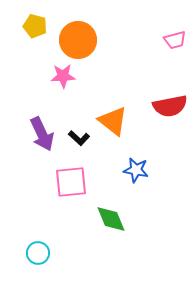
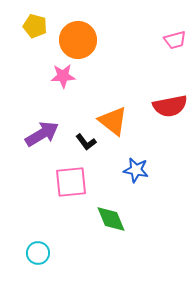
purple arrow: rotated 96 degrees counterclockwise
black L-shape: moved 7 px right, 4 px down; rotated 10 degrees clockwise
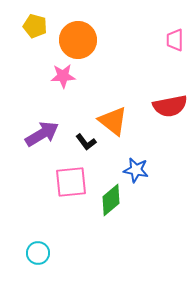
pink trapezoid: rotated 105 degrees clockwise
green diamond: moved 19 px up; rotated 72 degrees clockwise
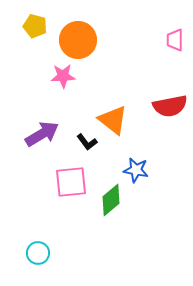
orange triangle: moved 1 px up
black L-shape: moved 1 px right
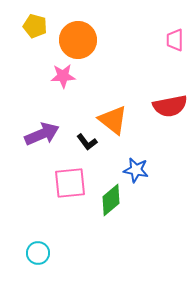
purple arrow: rotated 8 degrees clockwise
pink square: moved 1 px left, 1 px down
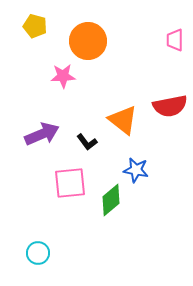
orange circle: moved 10 px right, 1 px down
orange triangle: moved 10 px right
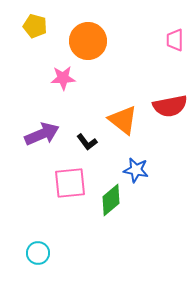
pink star: moved 2 px down
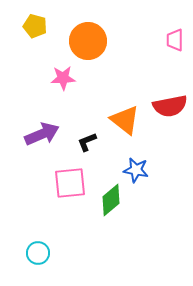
orange triangle: moved 2 px right
black L-shape: rotated 105 degrees clockwise
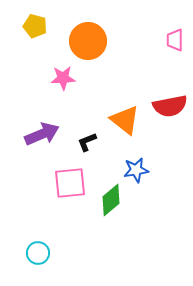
blue star: rotated 20 degrees counterclockwise
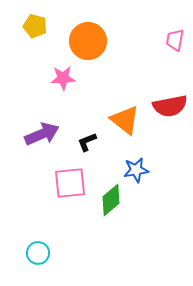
pink trapezoid: rotated 10 degrees clockwise
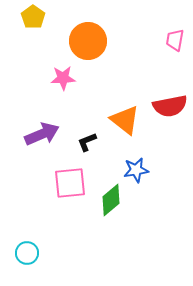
yellow pentagon: moved 2 px left, 9 px up; rotated 20 degrees clockwise
cyan circle: moved 11 px left
